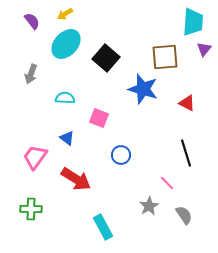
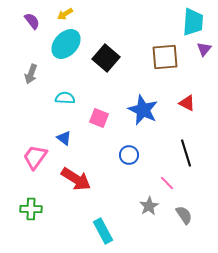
blue star: moved 21 px down; rotated 8 degrees clockwise
blue triangle: moved 3 px left
blue circle: moved 8 px right
cyan rectangle: moved 4 px down
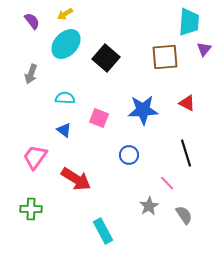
cyan trapezoid: moved 4 px left
blue star: rotated 28 degrees counterclockwise
blue triangle: moved 8 px up
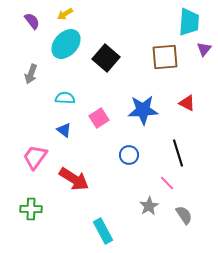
pink square: rotated 36 degrees clockwise
black line: moved 8 px left
red arrow: moved 2 px left
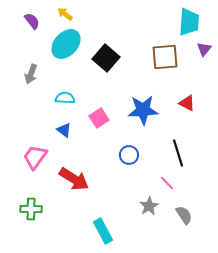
yellow arrow: rotated 70 degrees clockwise
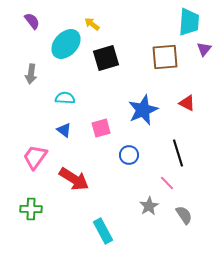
yellow arrow: moved 27 px right, 10 px down
black square: rotated 32 degrees clockwise
gray arrow: rotated 12 degrees counterclockwise
blue star: rotated 20 degrees counterclockwise
pink square: moved 2 px right, 10 px down; rotated 18 degrees clockwise
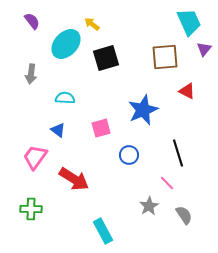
cyan trapezoid: rotated 28 degrees counterclockwise
red triangle: moved 12 px up
blue triangle: moved 6 px left
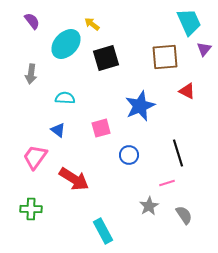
blue star: moved 3 px left, 4 px up
pink line: rotated 63 degrees counterclockwise
